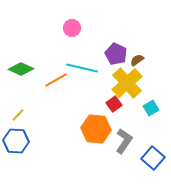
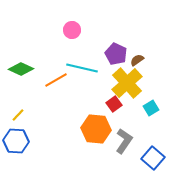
pink circle: moved 2 px down
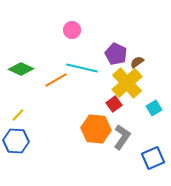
brown semicircle: moved 2 px down
cyan square: moved 3 px right
gray L-shape: moved 2 px left, 4 px up
blue square: rotated 25 degrees clockwise
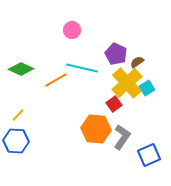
cyan square: moved 7 px left, 20 px up
blue square: moved 4 px left, 3 px up
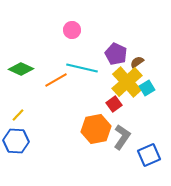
yellow cross: moved 1 px up
orange hexagon: rotated 16 degrees counterclockwise
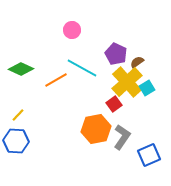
cyan line: rotated 16 degrees clockwise
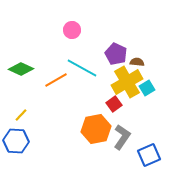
brown semicircle: rotated 40 degrees clockwise
yellow cross: rotated 12 degrees clockwise
yellow line: moved 3 px right
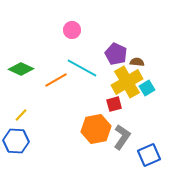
red square: rotated 21 degrees clockwise
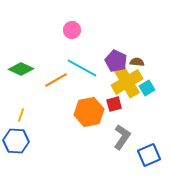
purple pentagon: moved 7 px down
yellow line: rotated 24 degrees counterclockwise
orange hexagon: moved 7 px left, 17 px up
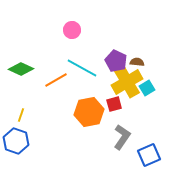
blue hexagon: rotated 15 degrees clockwise
